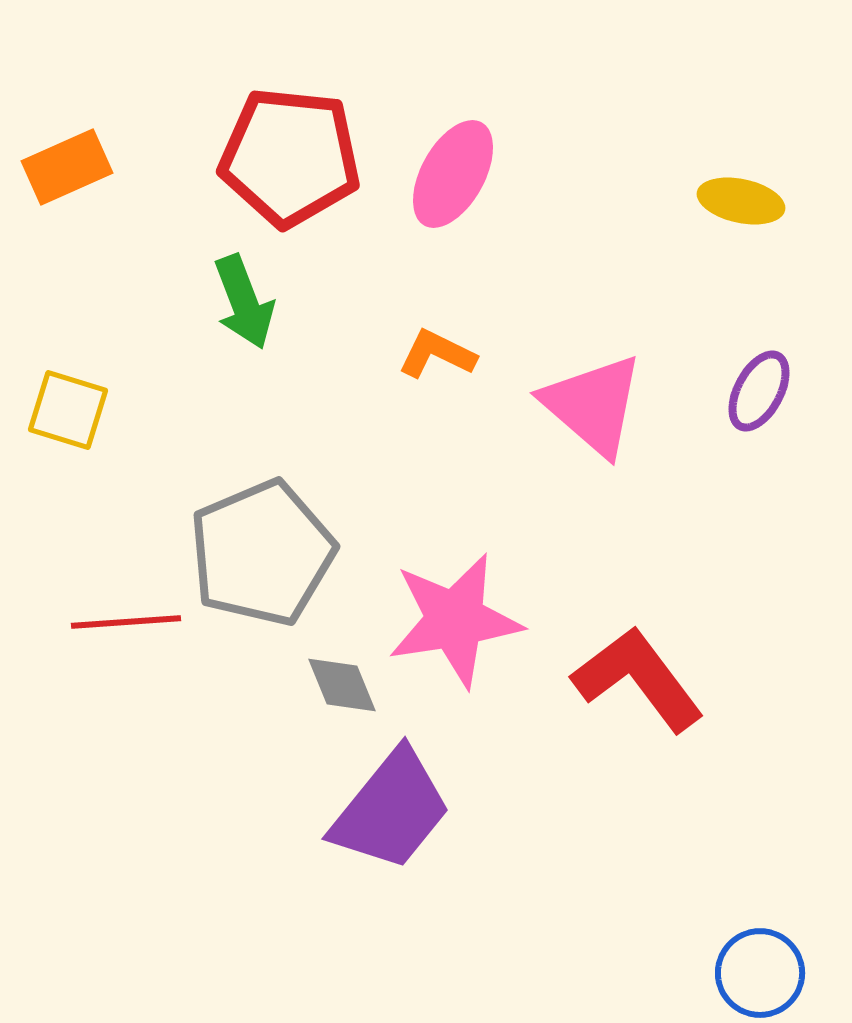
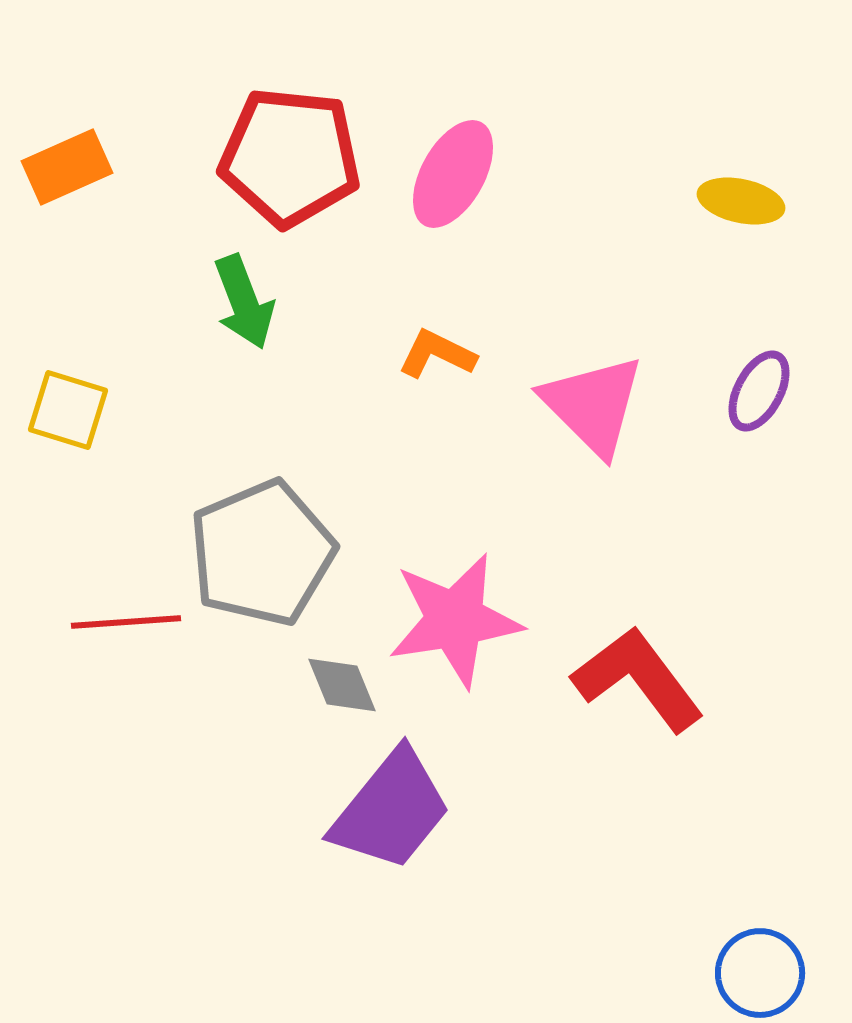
pink triangle: rotated 4 degrees clockwise
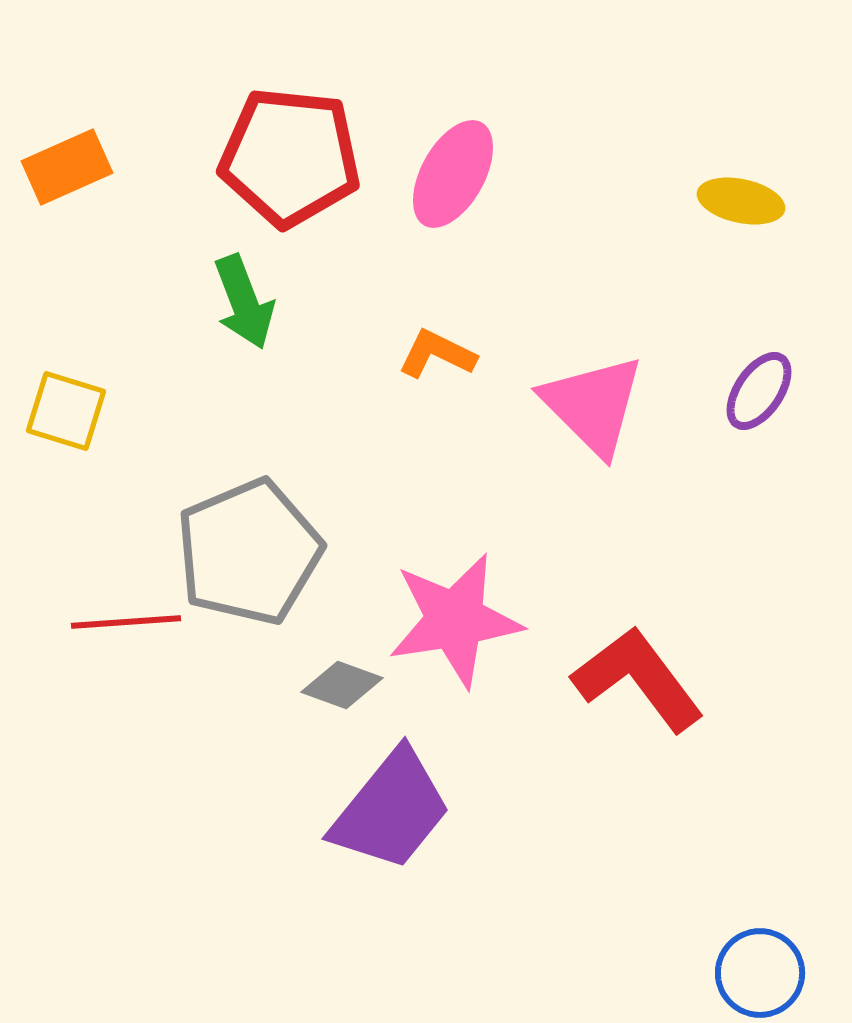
purple ellipse: rotated 6 degrees clockwise
yellow square: moved 2 px left, 1 px down
gray pentagon: moved 13 px left, 1 px up
gray diamond: rotated 48 degrees counterclockwise
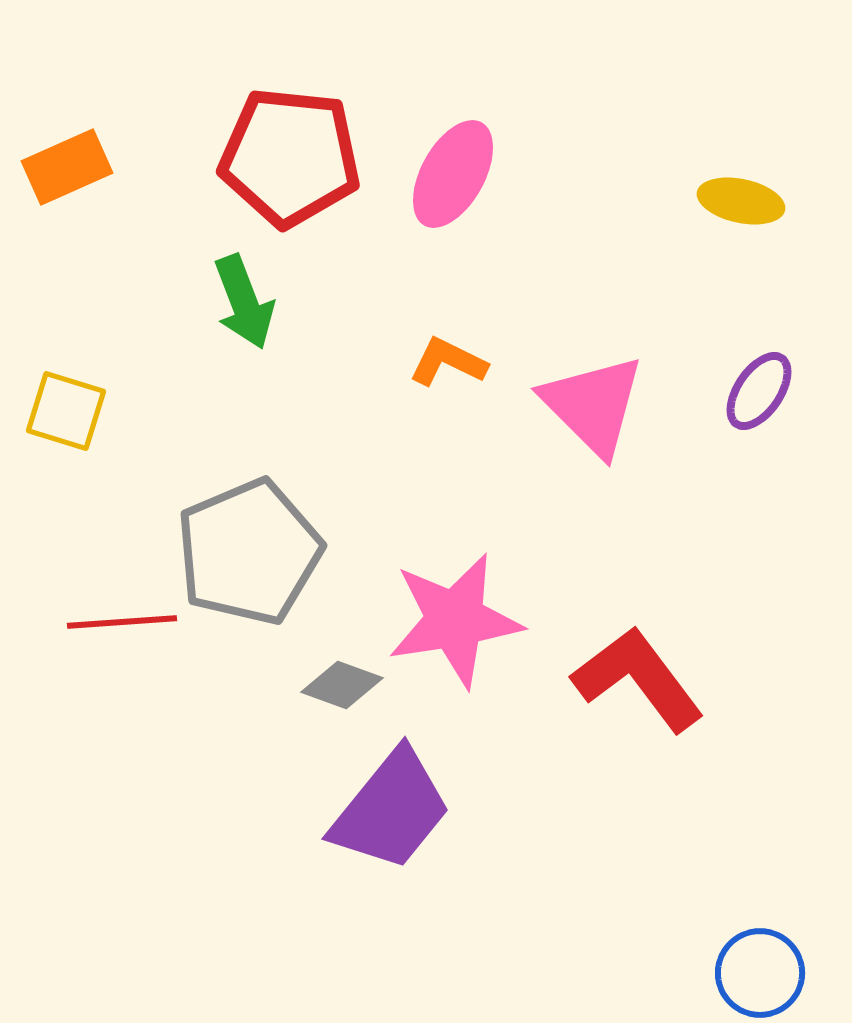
orange L-shape: moved 11 px right, 8 px down
red line: moved 4 px left
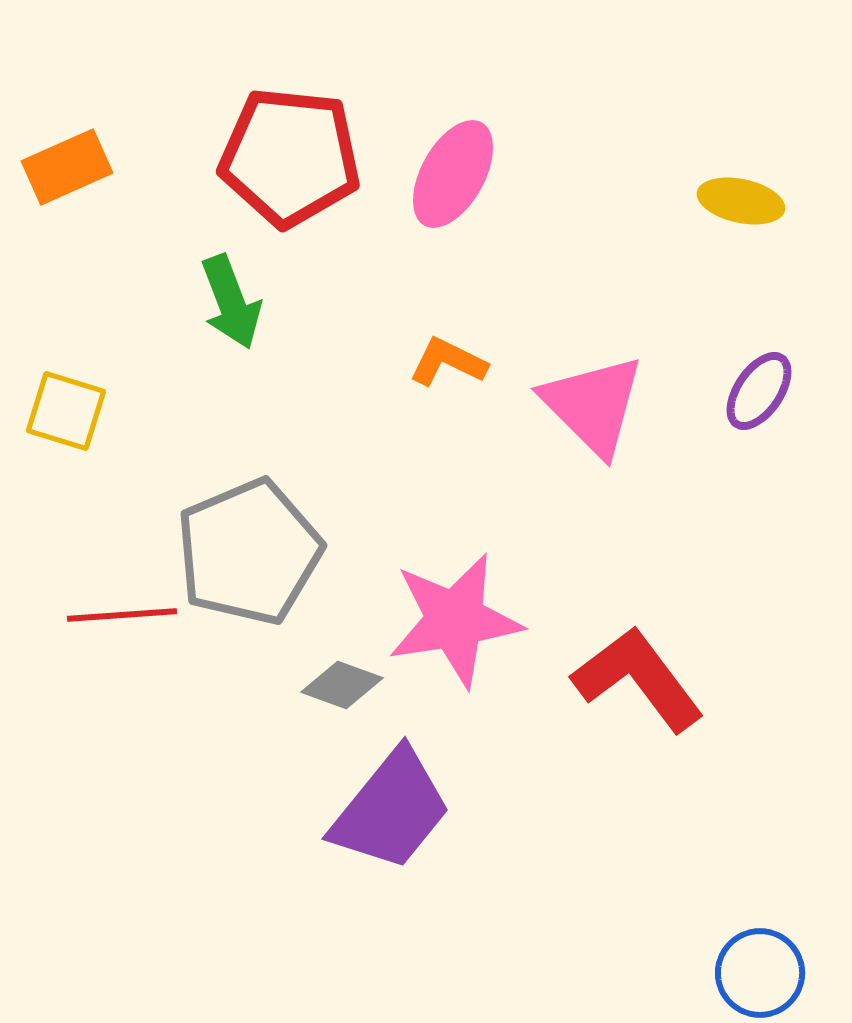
green arrow: moved 13 px left
red line: moved 7 px up
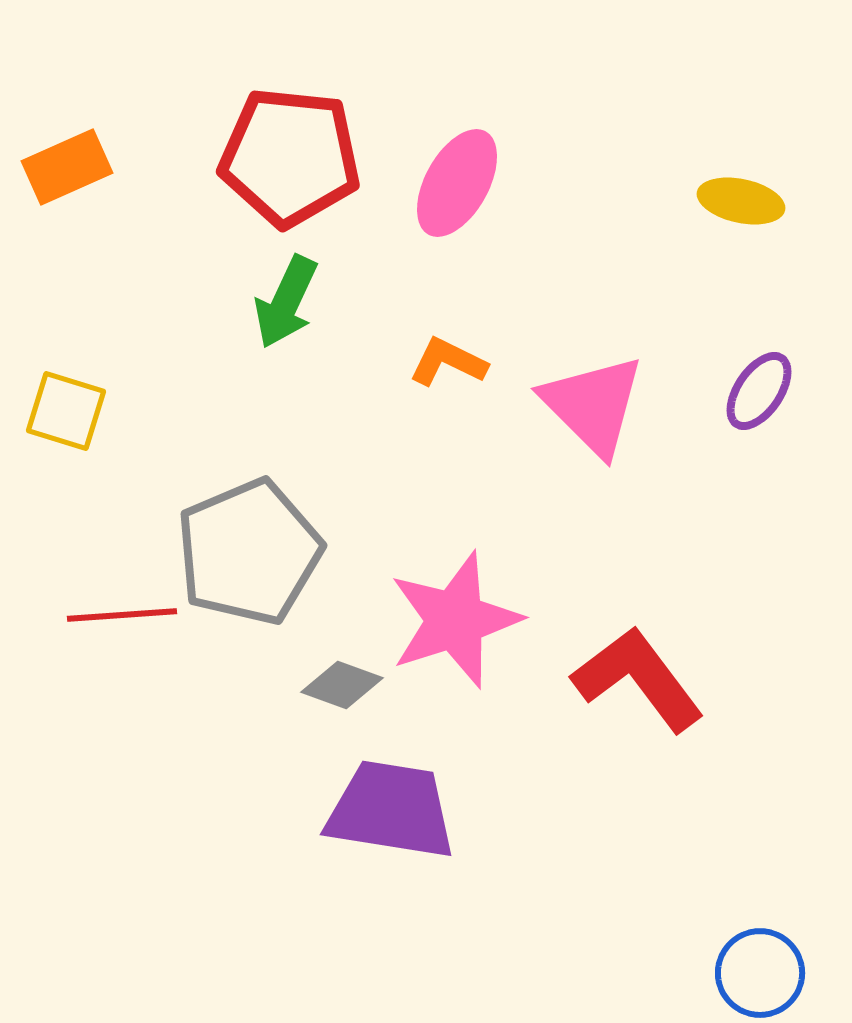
pink ellipse: moved 4 px right, 9 px down
green arrow: moved 55 px right; rotated 46 degrees clockwise
pink star: rotated 9 degrees counterclockwise
purple trapezoid: rotated 120 degrees counterclockwise
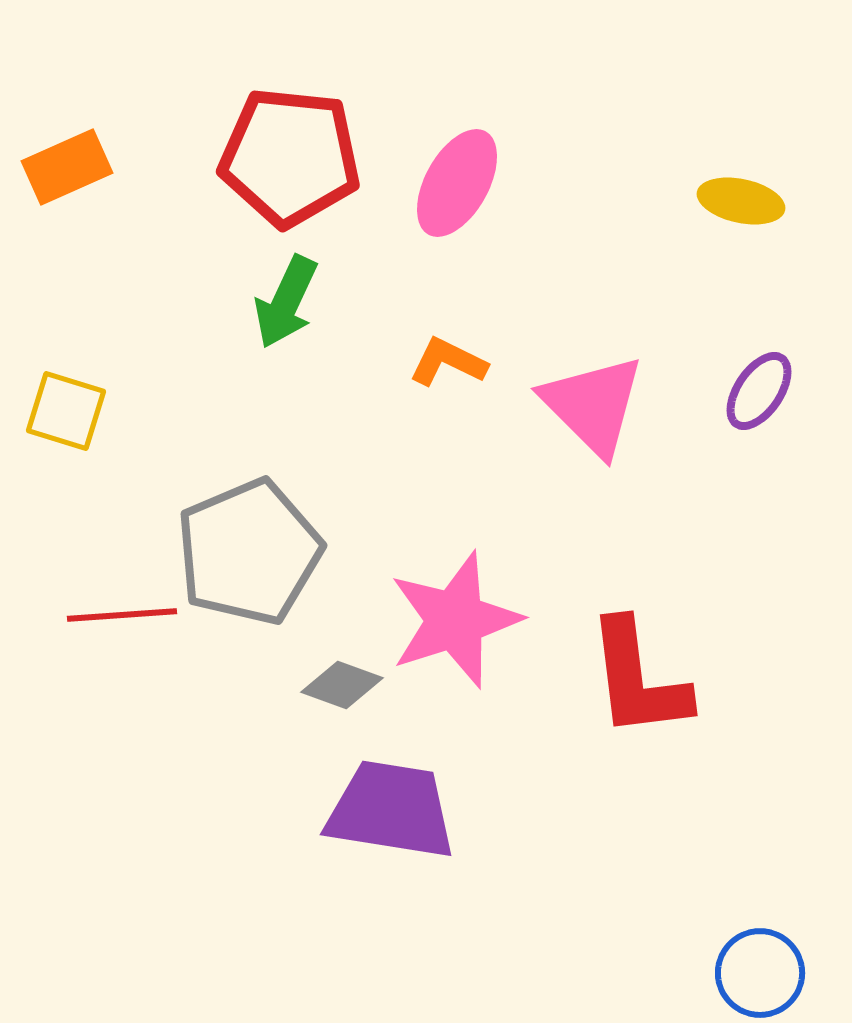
red L-shape: rotated 150 degrees counterclockwise
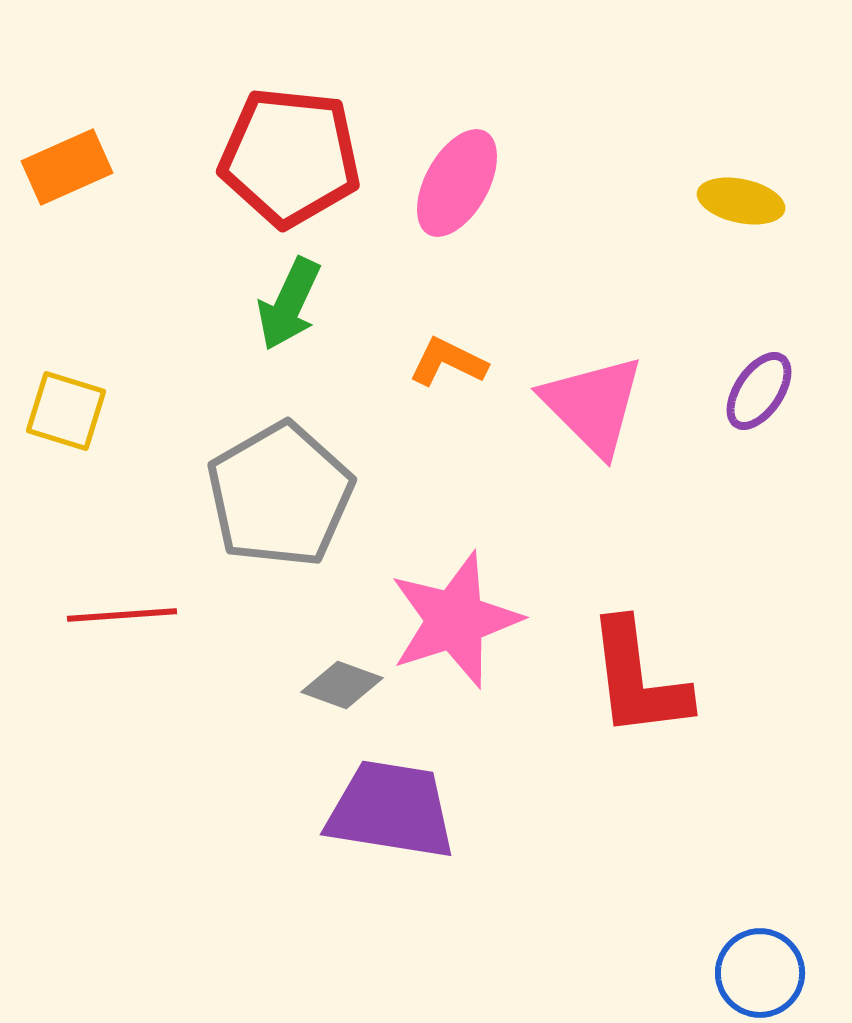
green arrow: moved 3 px right, 2 px down
gray pentagon: moved 31 px right, 57 px up; rotated 7 degrees counterclockwise
